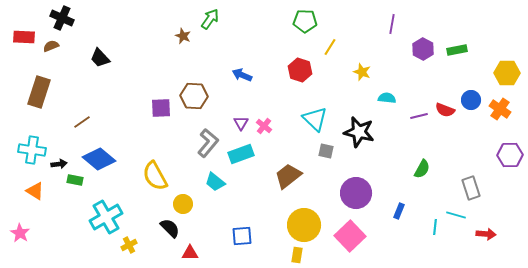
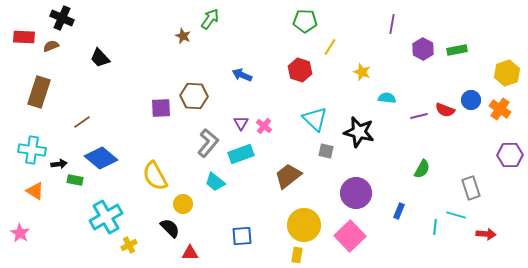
yellow hexagon at (507, 73): rotated 20 degrees counterclockwise
blue diamond at (99, 159): moved 2 px right, 1 px up
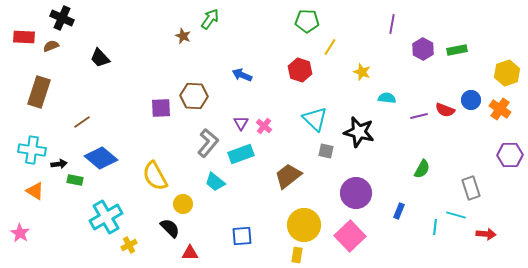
green pentagon at (305, 21): moved 2 px right
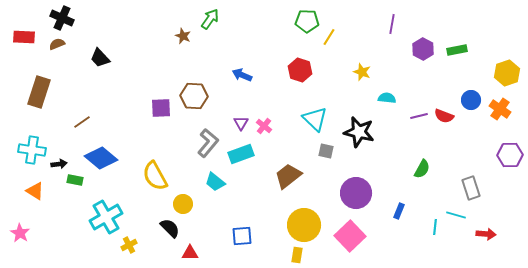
brown semicircle at (51, 46): moved 6 px right, 2 px up
yellow line at (330, 47): moved 1 px left, 10 px up
red semicircle at (445, 110): moved 1 px left, 6 px down
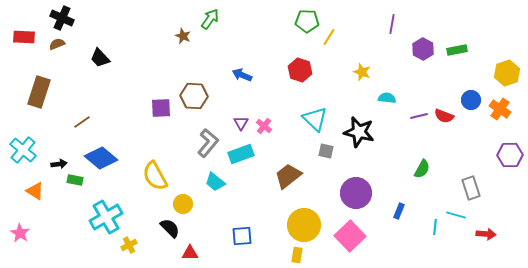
cyan cross at (32, 150): moved 9 px left; rotated 32 degrees clockwise
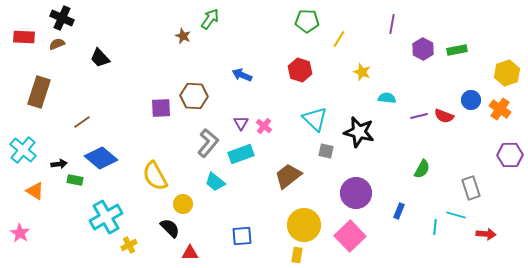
yellow line at (329, 37): moved 10 px right, 2 px down
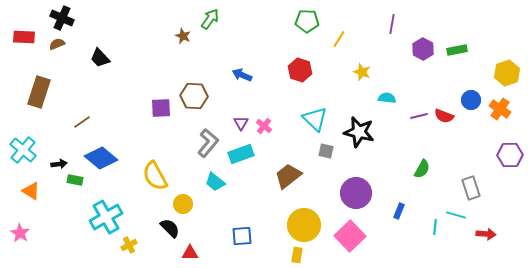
orange triangle at (35, 191): moved 4 px left
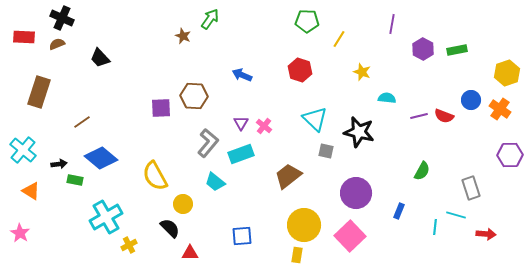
green semicircle at (422, 169): moved 2 px down
